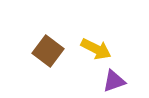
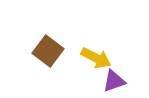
yellow arrow: moved 9 px down
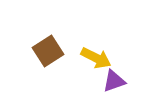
brown square: rotated 20 degrees clockwise
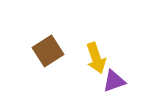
yellow arrow: rotated 44 degrees clockwise
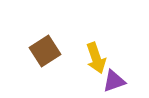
brown square: moved 3 px left
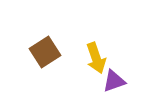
brown square: moved 1 px down
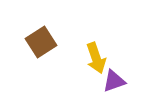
brown square: moved 4 px left, 10 px up
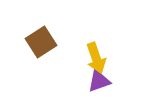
purple triangle: moved 15 px left
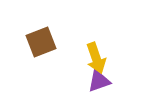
brown square: rotated 12 degrees clockwise
